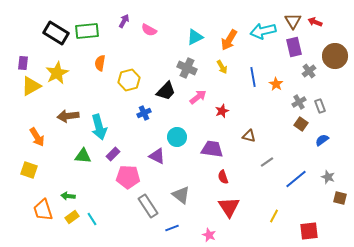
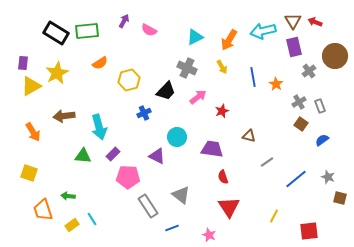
orange semicircle at (100, 63): rotated 133 degrees counterclockwise
brown arrow at (68, 116): moved 4 px left
orange arrow at (37, 137): moved 4 px left, 5 px up
yellow square at (29, 170): moved 3 px down
yellow rectangle at (72, 217): moved 8 px down
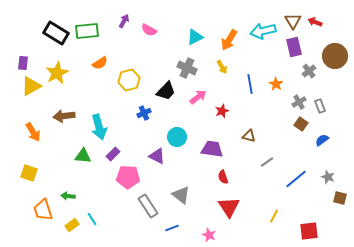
blue line at (253, 77): moved 3 px left, 7 px down
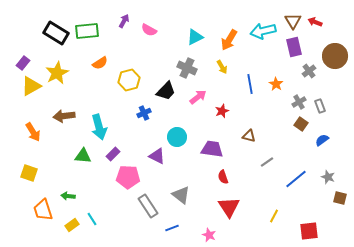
purple rectangle at (23, 63): rotated 32 degrees clockwise
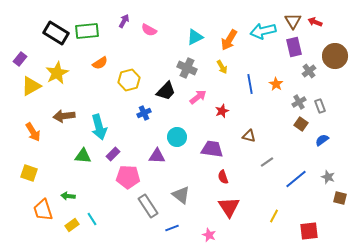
purple rectangle at (23, 63): moved 3 px left, 4 px up
purple triangle at (157, 156): rotated 24 degrees counterclockwise
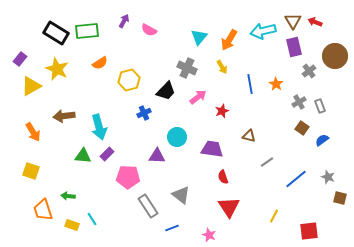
cyan triangle at (195, 37): moved 4 px right; rotated 24 degrees counterclockwise
yellow star at (57, 73): moved 4 px up; rotated 20 degrees counterclockwise
brown square at (301, 124): moved 1 px right, 4 px down
purple rectangle at (113, 154): moved 6 px left
yellow square at (29, 173): moved 2 px right, 2 px up
yellow rectangle at (72, 225): rotated 56 degrees clockwise
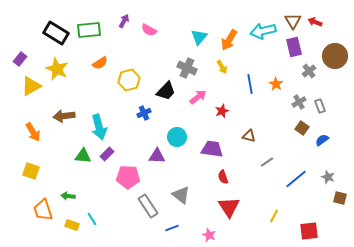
green rectangle at (87, 31): moved 2 px right, 1 px up
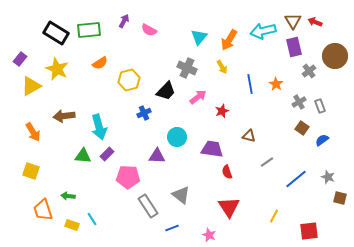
red semicircle at (223, 177): moved 4 px right, 5 px up
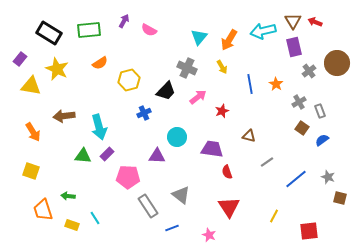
black rectangle at (56, 33): moved 7 px left
brown circle at (335, 56): moved 2 px right, 7 px down
yellow triangle at (31, 86): rotated 40 degrees clockwise
gray rectangle at (320, 106): moved 5 px down
cyan line at (92, 219): moved 3 px right, 1 px up
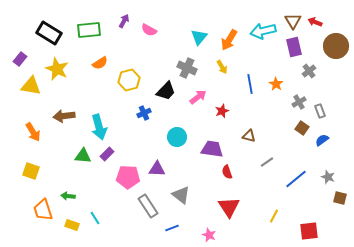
brown circle at (337, 63): moved 1 px left, 17 px up
purple triangle at (157, 156): moved 13 px down
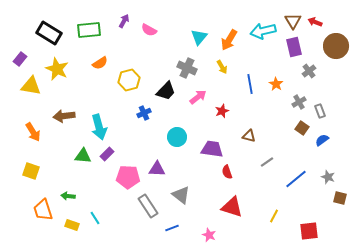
red triangle at (229, 207): moved 3 px right; rotated 40 degrees counterclockwise
